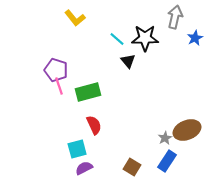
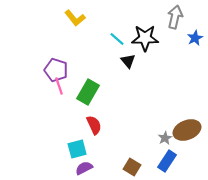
green rectangle: rotated 45 degrees counterclockwise
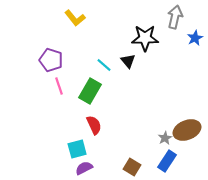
cyan line: moved 13 px left, 26 px down
purple pentagon: moved 5 px left, 10 px up
green rectangle: moved 2 px right, 1 px up
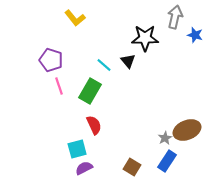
blue star: moved 3 px up; rotated 28 degrees counterclockwise
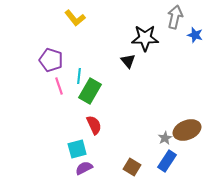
cyan line: moved 25 px left, 11 px down; rotated 56 degrees clockwise
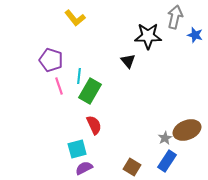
black star: moved 3 px right, 2 px up
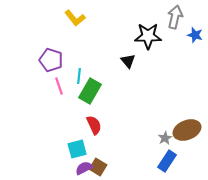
brown square: moved 34 px left
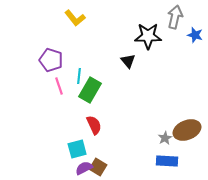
green rectangle: moved 1 px up
blue rectangle: rotated 60 degrees clockwise
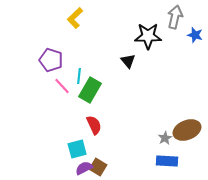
yellow L-shape: rotated 85 degrees clockwise
pink line: moved 3 px right; rotated 24 degrees counterclockwise
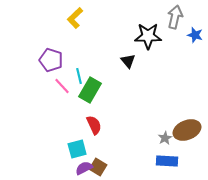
cyan line: rotated 21 degrees counterclockwise
